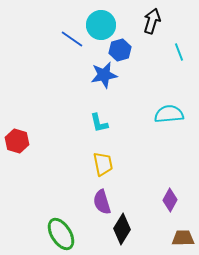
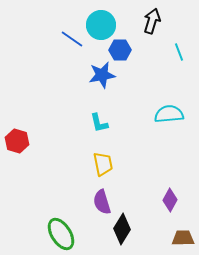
blue hexagon: rotated 15 degrees clockwise
blue star: moved 2 px left
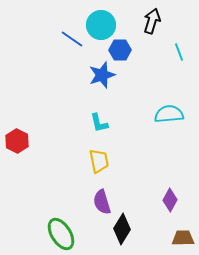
blue star: rotated 8 degrees counterclockwise
red hexagon: rotated 10 degrees clockwise
yellow trapezoid: moved 4 px left, 3 px up
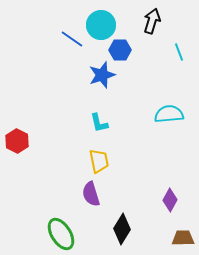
purple semicircle: moved 11 px left, 8 px up
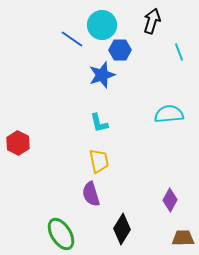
cyan circle: moved 1 px right
red hexagon: moved 1 px right, 2 px down
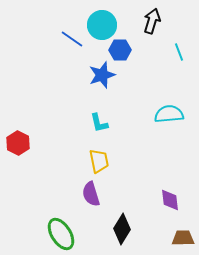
purple diamond: rotated 35 degrees counterclockwise
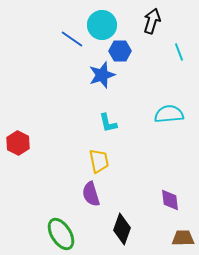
blue hexagon: moved 1 px down
cyan L-shape: moved 9 px right
black diamond: rotated 12 degrees counterclockwise
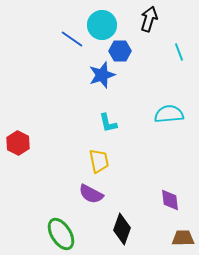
black arrow: moved 3 px left, 2 px up
purple semicircle: rotated 45 degrees counterclockwise
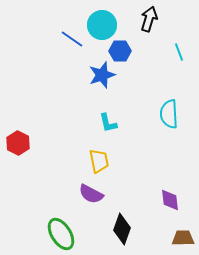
cyan semicircle: rotated 88 degrees counterclockwise
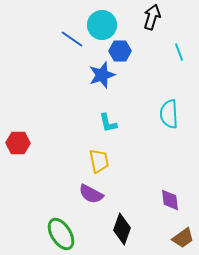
black arrow: moved 3 px right, 2 px up
red hexagon: rotated 25 degrees counterclockwise
brown trapezoid: rotated 145 degrees clockwise
